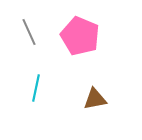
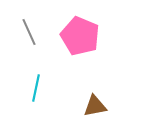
brown triangle: moved 7 px down
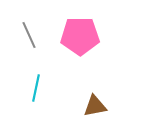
gray line: moved 3 px down
pink pentagon: rotated 24 degrees counterclockwise
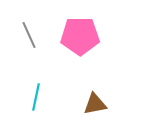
cyan line: moved 9 px down
brown triangle: moved 2 px up
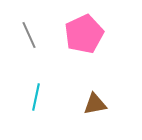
pink pentagon: moved 4 px right, 2 px up; rotated 24 degrees counterclockwise
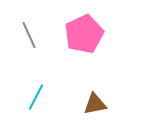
cyan line: rotated 16 degrees clockwise
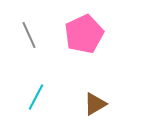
brown triangle: rotated 20 degrees counterclockwise
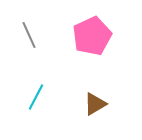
pink pentagon: moved 8 px right, 2 px down
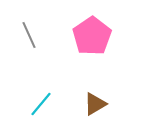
pink pentagon: rotated 9 degrees counterclockwise
cyan line: moved 5 px right, 7 px down; rotated 12 degrees clockwise
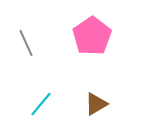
gray line: moved 3 px left, 8 px down
brown triangle: moved 1 px right
